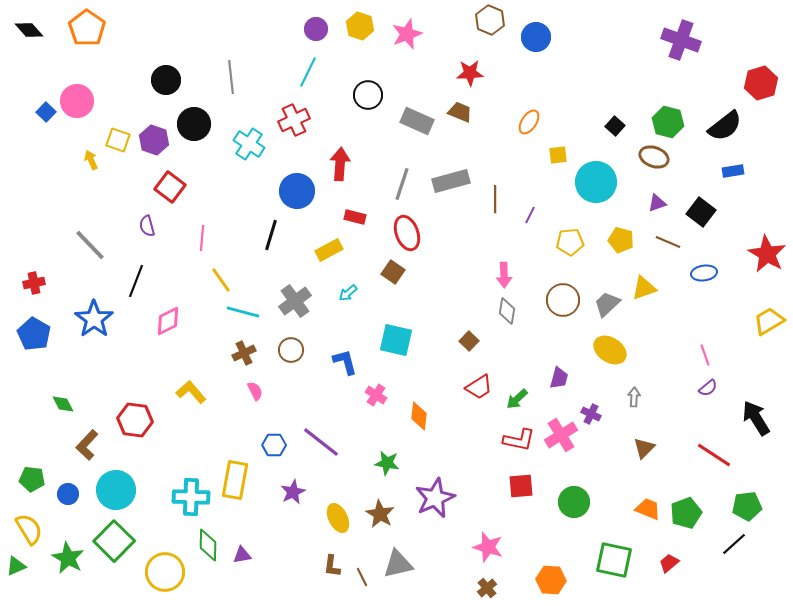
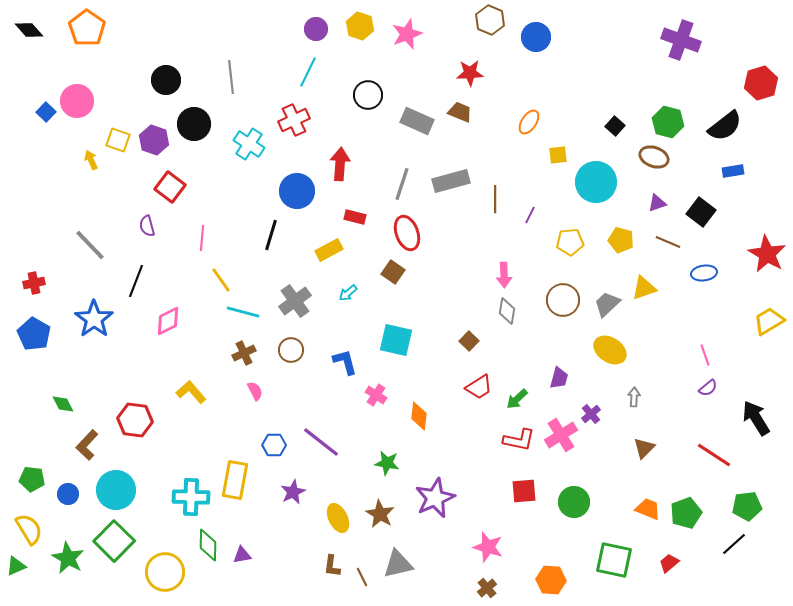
purple cross at (591, 414): rotated 24 degrees clockwise
red square at (521, 486): moved 3 px right, 5 px down
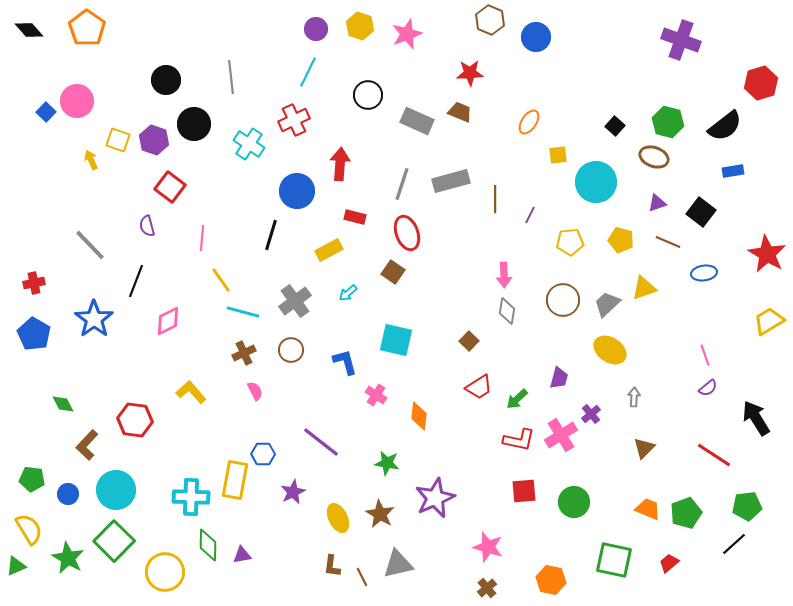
blue hexagon at (274, 445): moved 11 px left, 9 px down
orange hexagon at (551, 580): rotated 8 degrees clockwise
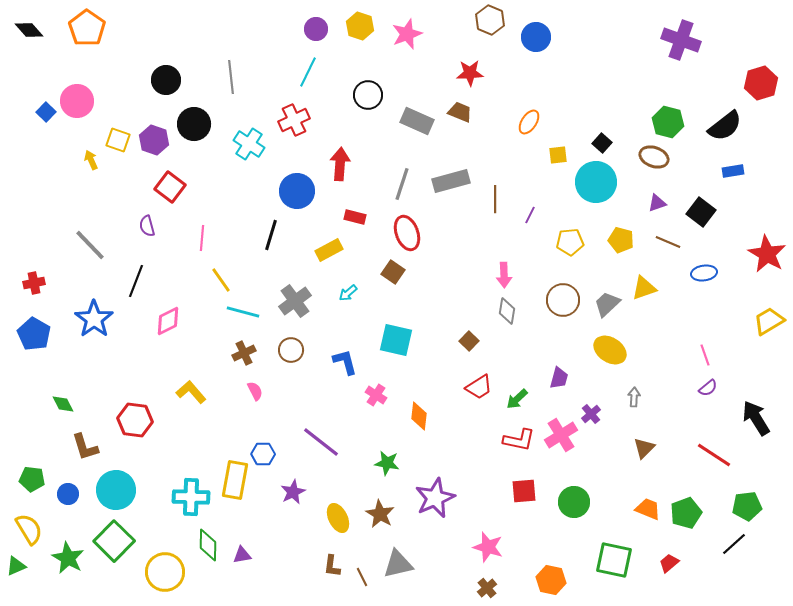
black square at (615, 126): moved 13 px left, 17 px down
brown L-shape at (87, 445): moved 2 px left, 2 px down; rotated 60 degrees counterclockwise
